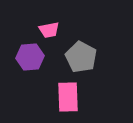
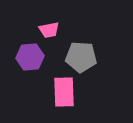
gray pentagon: rotated 24 degrees counterclockwise
pink rectangle: moved 4 px left, 5 px up
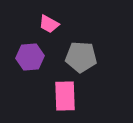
pink trapezoid: moved 6 px up; rotated 40 degrees clockwise
pink rectangle: moved 1 px right, 4 px down
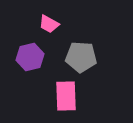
purple hexagon: rotated 8 degrees counterclockwise
pink rectangle: moved 1 px right
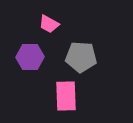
purple hexagon: rotated 12 degrees clockwise
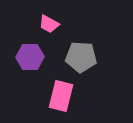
pink rectangle: moved 5 px left; rotated 16 degrees clockwise
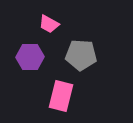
gray pentagon: moved 2 px up
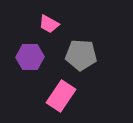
pink rectangle: rotated 20 degrees clockwise
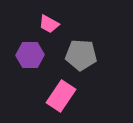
purple hexagon: moved 2 px up
